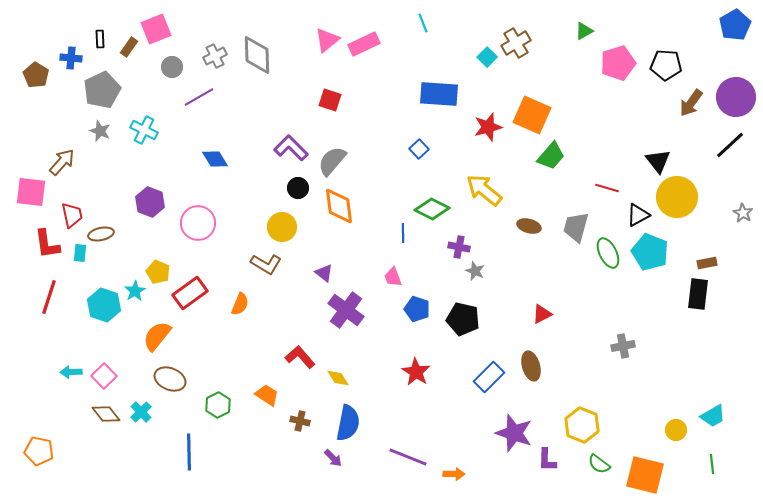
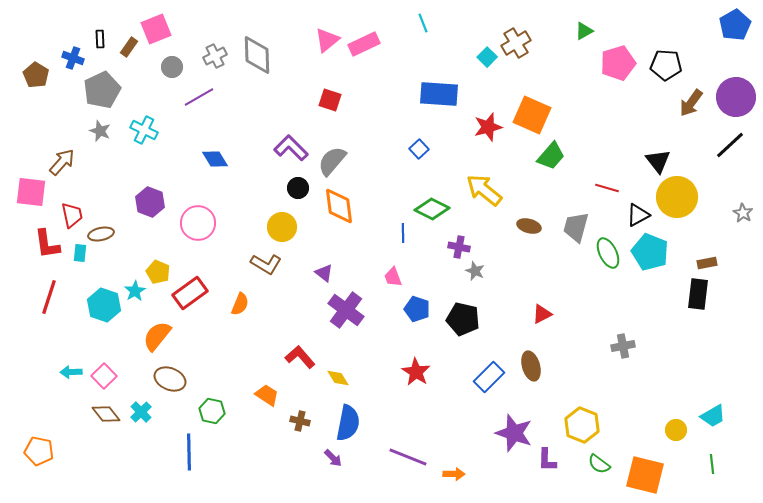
blue cross at (71, 58): moved 2 px right; rotated 15 degrees clockwise
green hexagon at (218, 405): moved 6 px left, 6 px down; rotated 20 degrees counterclockwise
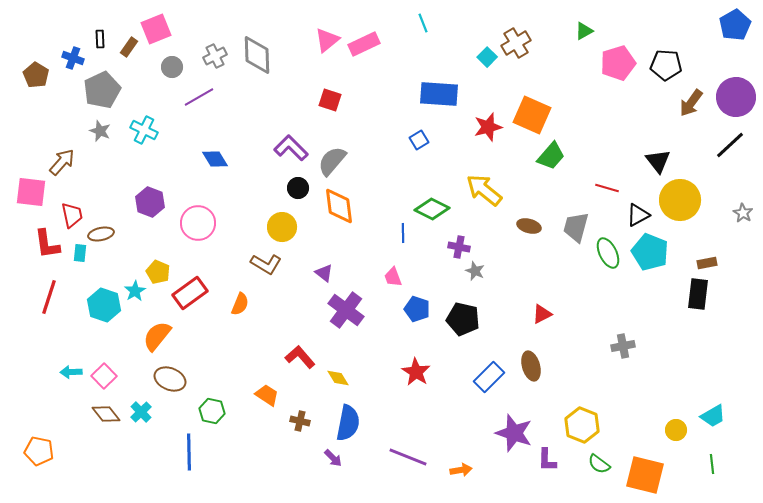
blue square at (419, 149): moved 9 px up; rotated 12 degrees clockwise
yellow circle at (677, 197): moved 3 px right, 3 px down
orange arrow at (454, 474): moved 7 px right, 4 px up; rotated 10 degrees counterclockwise
